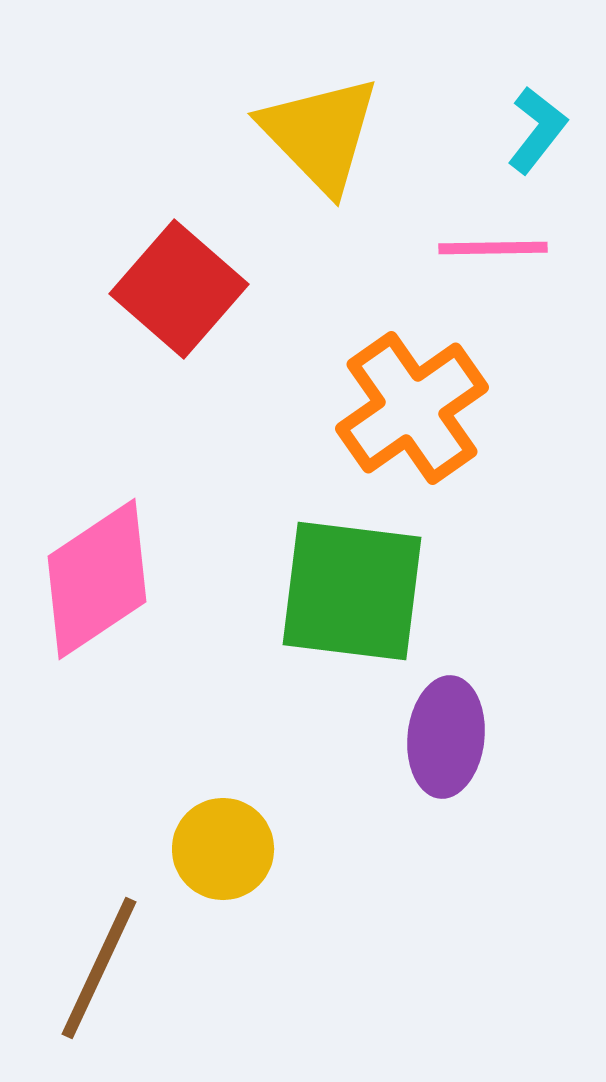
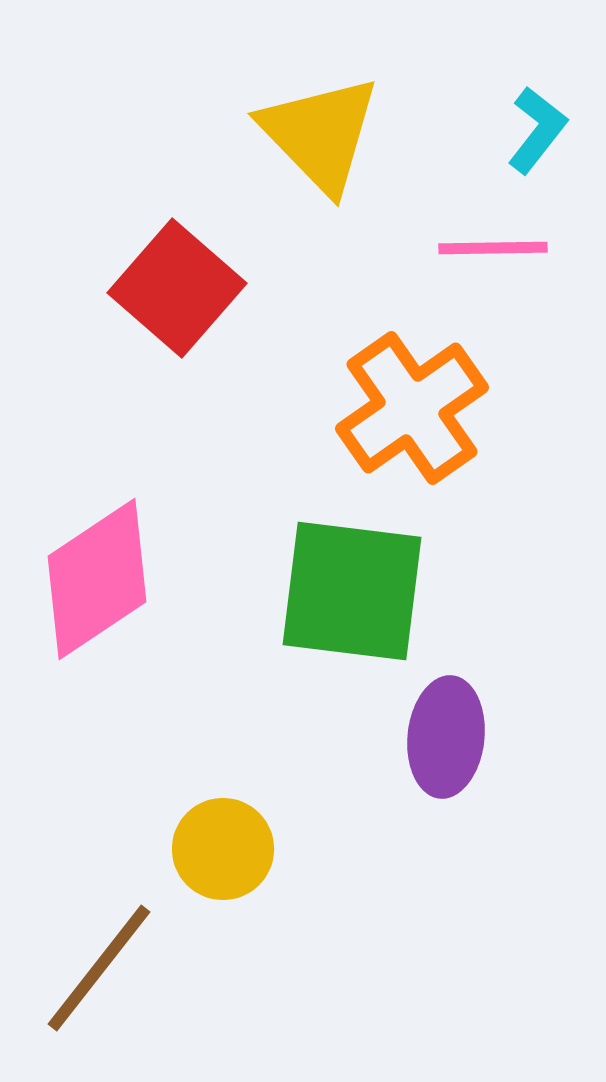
red square: moved 2 px left, 1 px up
brown line: rotated 13 degrees clockwise
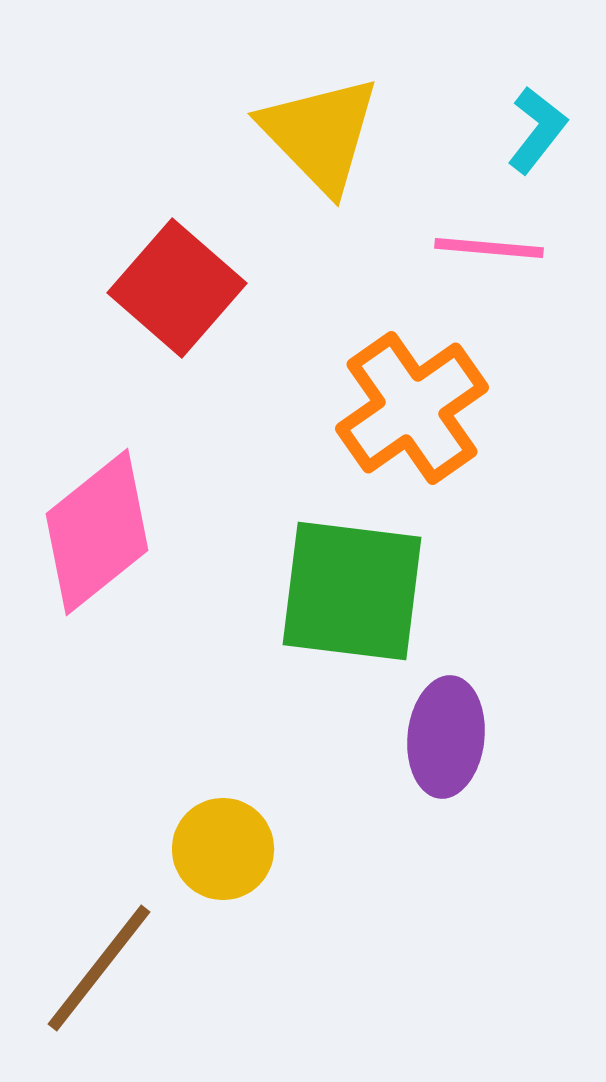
pink line: moved 4 px left; rotated 6 degrees clockwise
pink diamond: moved 47 px up; rotated 5 degrees counterclockwise
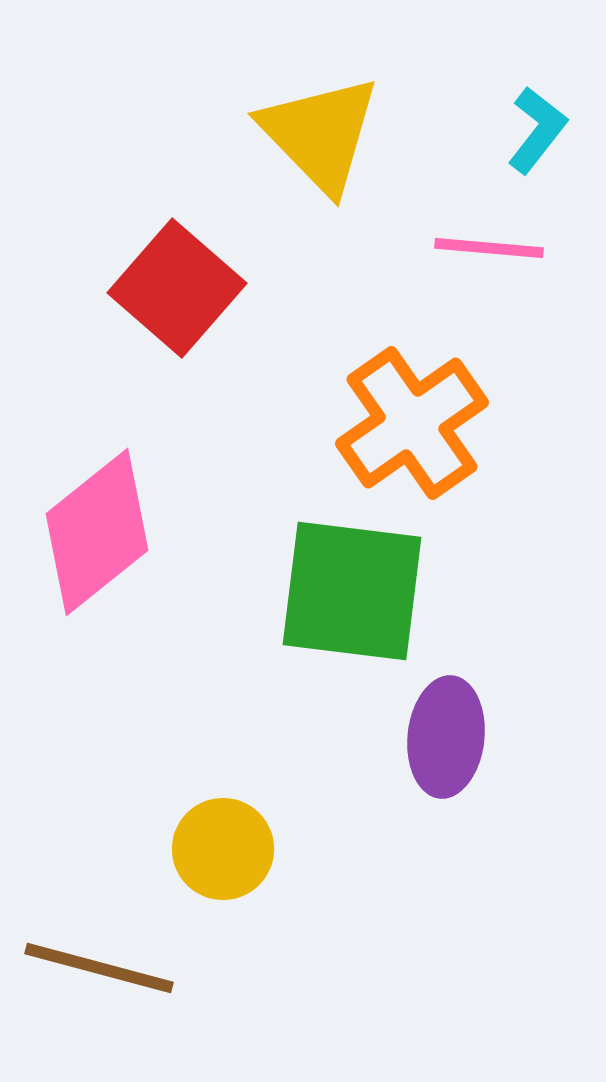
orange cross: moved 15 px down
brown line: rotated 67 degrees clockwise
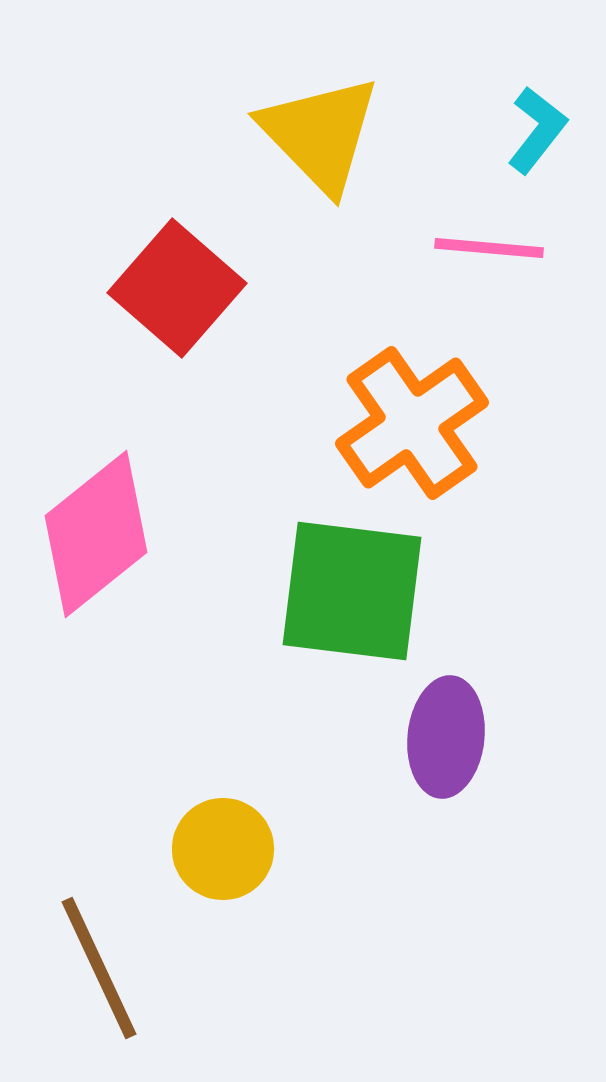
pink diamond: moved 1 px left, 2 px down
brown line: rotated 50 degrees clockwise
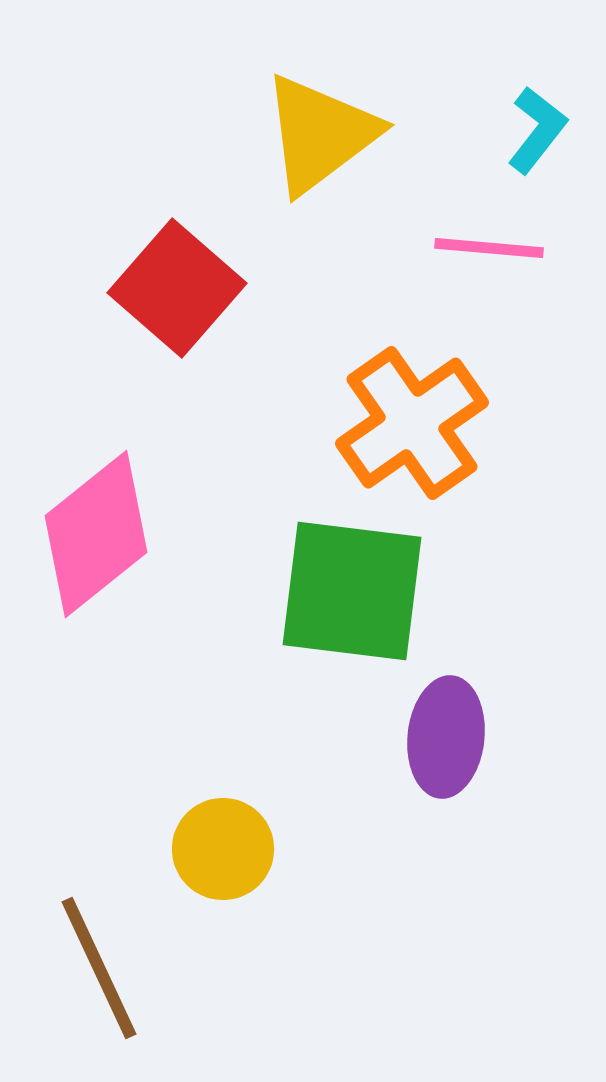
yellow triangle: rotated 37 degrees clockwise
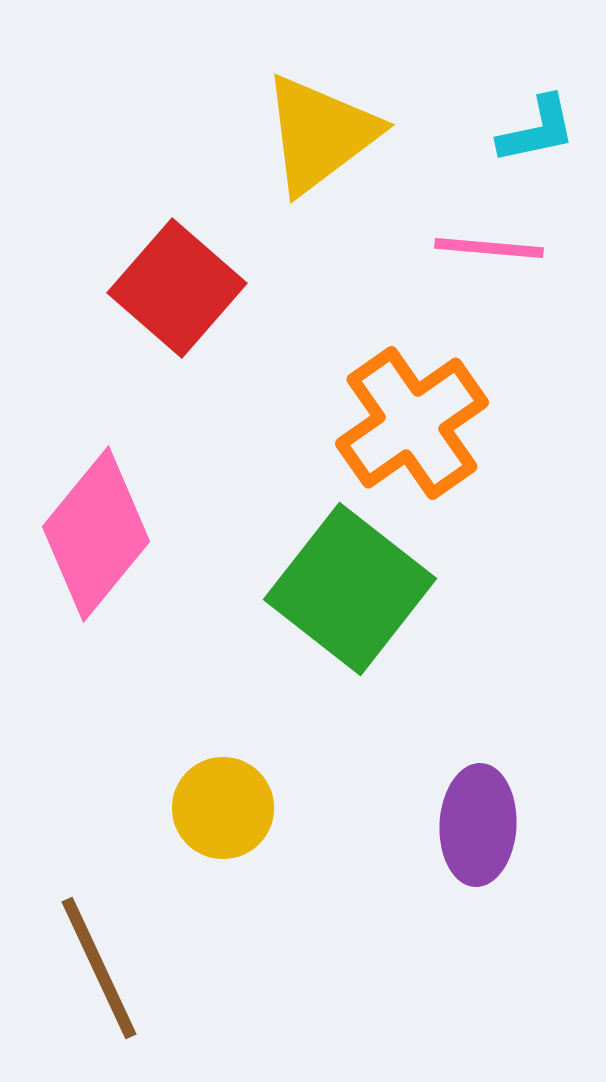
cyan L-shape: rotated 40 degrees clockwise
pink diamond: rotated 12 degrees counterclockwise
green square: moved 2 px left, 2 px up; rotated 31 degrees clockwise
purple ellipse: moved 32 px right, 88 px down; rotated 3 degrees counterclockwise
yellow circle: moved 41 px up
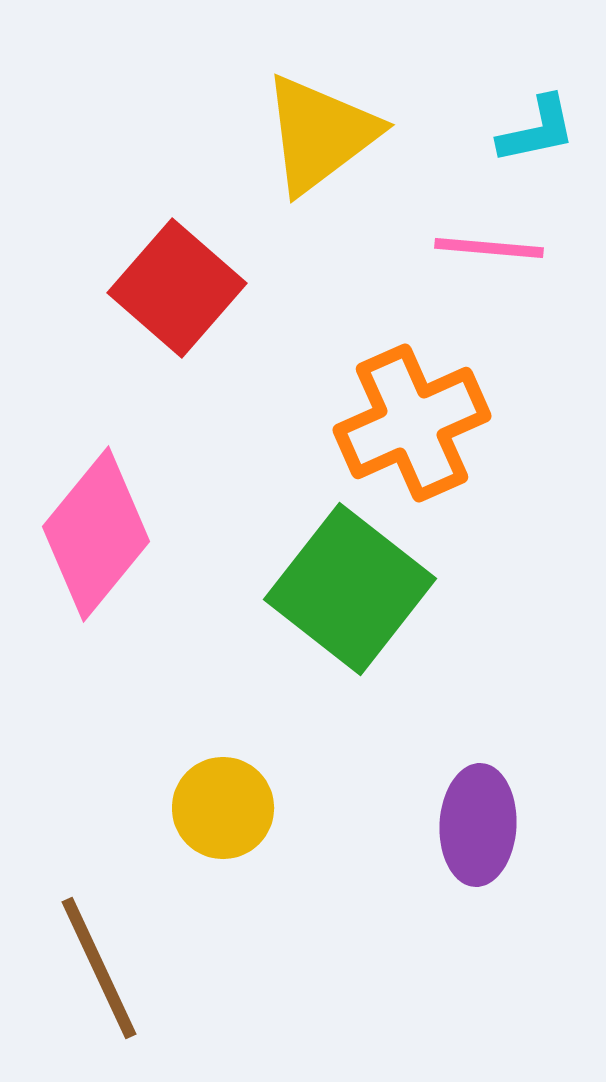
orange cross: rotated 11 degrees clockwise
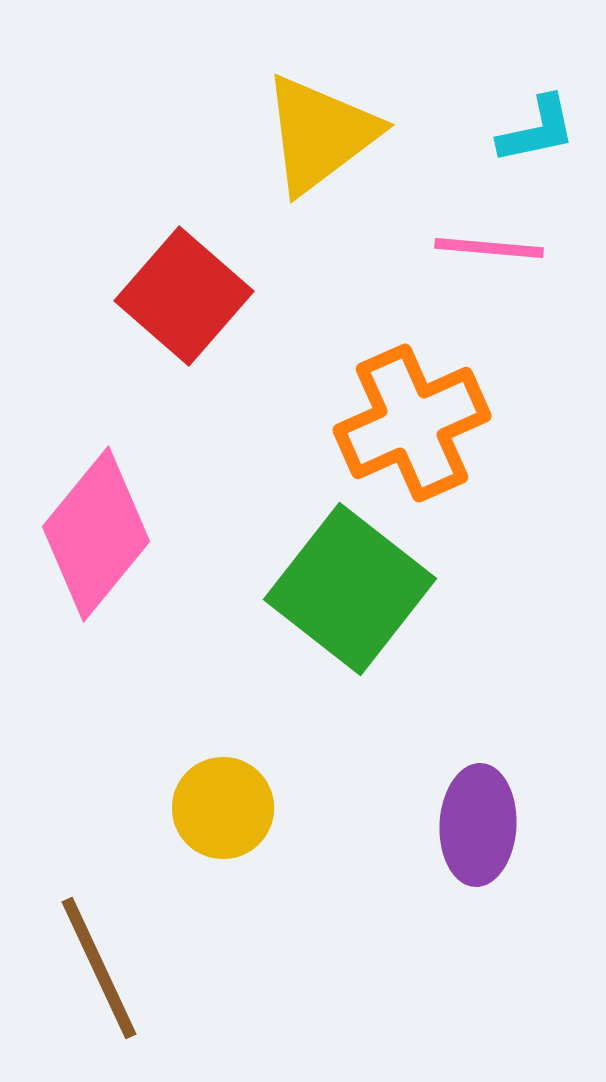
red square: moved 7 px right, 8 px down
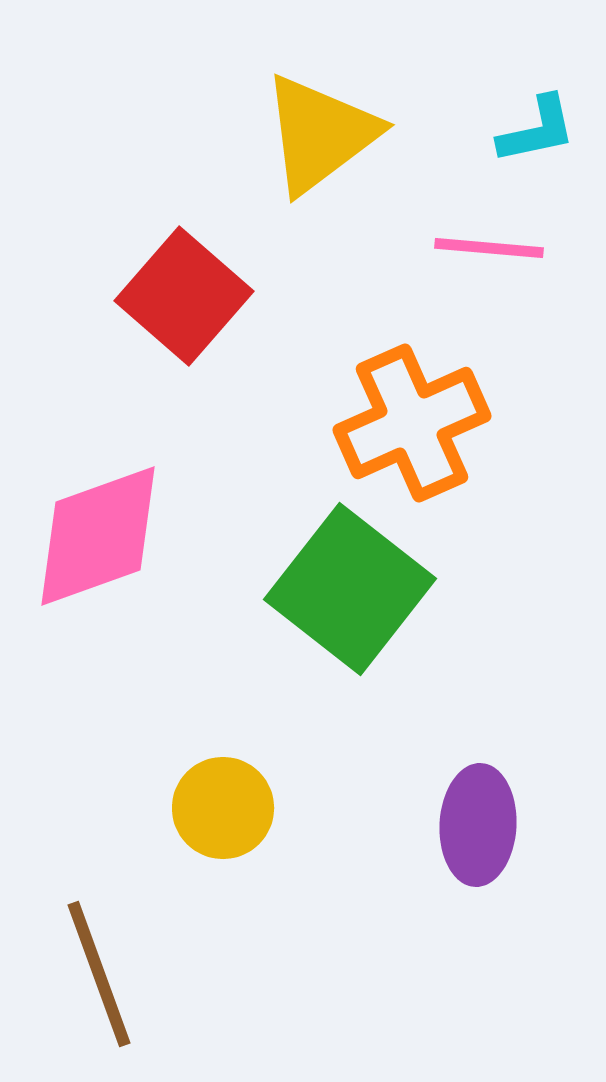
pink diamond: moved 2 px right, 2 px down; rotated 31 degrees clockwise
brown line: moved 6 px down; rotated 5 degrees clockwise
